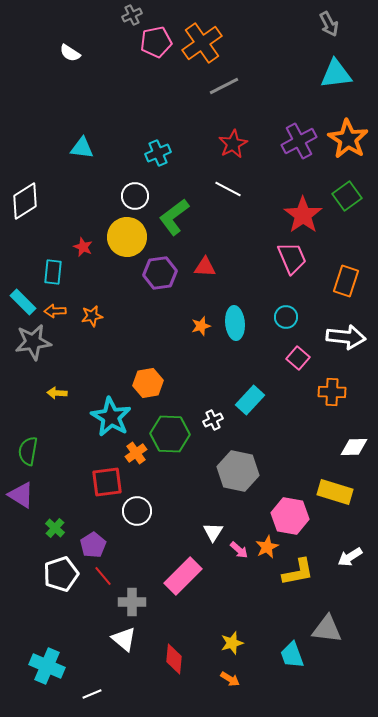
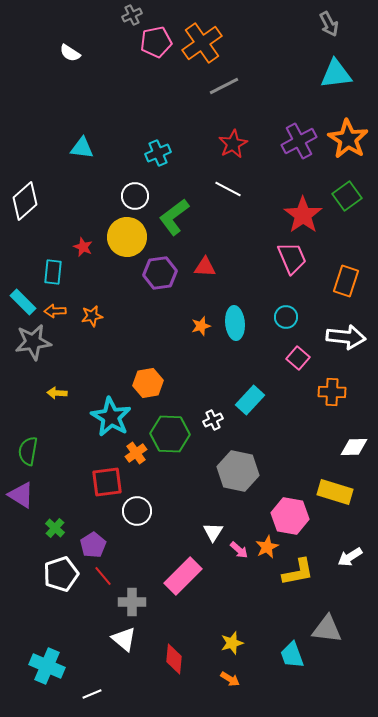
white diamond at (25, 201): rotated 9 degrees counterclockwise
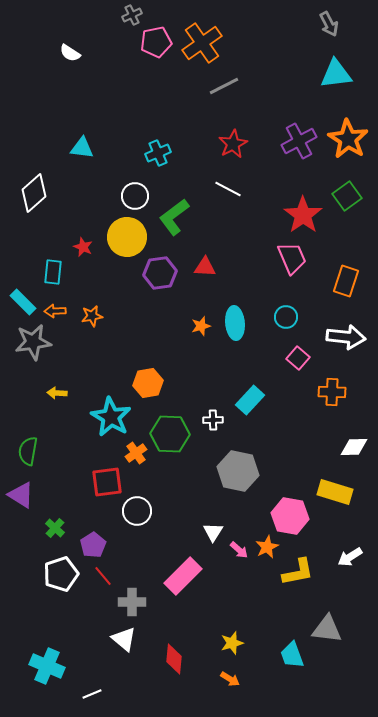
white diamond at (25, 201): moved 9 px right, 8 px up
white cross at (213, 420): rotated 24 degrees clockwise
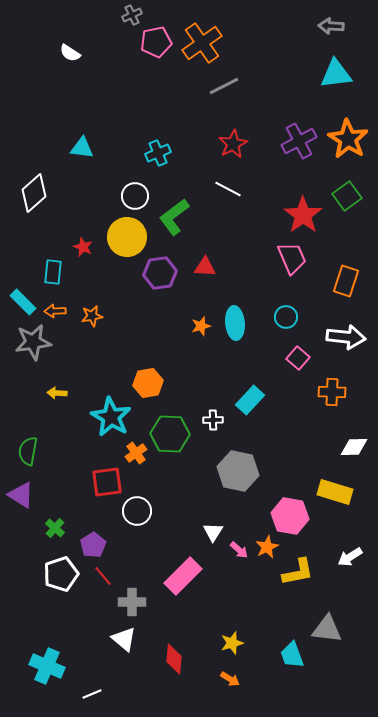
gray arrow at (329, 24): moved 2 px right, 2 px down; rotated 120 degrees clockwise
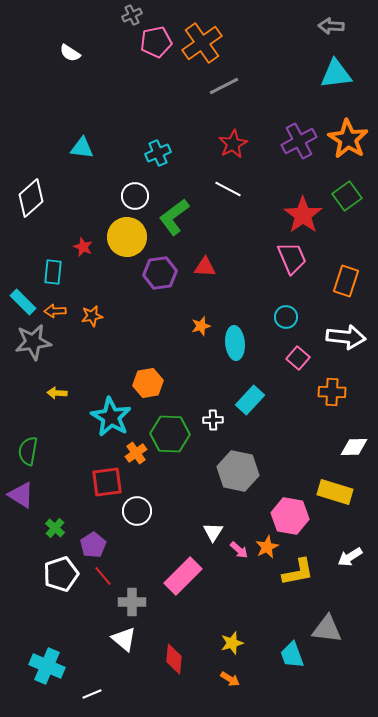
white diamond at (34, 193): moved 3 px left, 5 px down
cyan ellipse at (235, 323): moved 20 px down
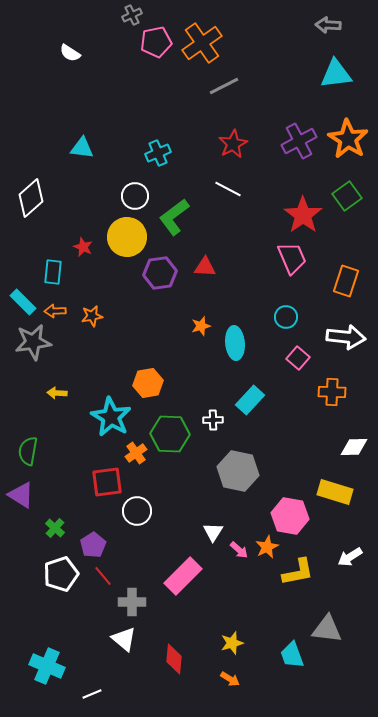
gray arrow at (331, 26): moved 3 px left, 1 px up
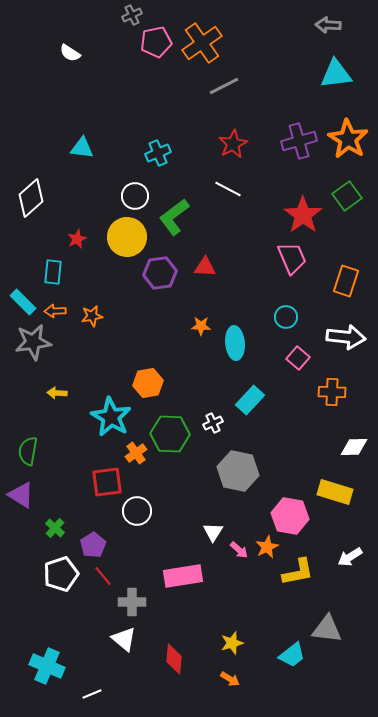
purple cross at (299, 141): rotated 12 degrees clockwise
red star at (83, 247): moved 6 px left, 8 px up; rotated 24 degrees clockwise
orange star at (201, 326): rotated 18 degrees clockwise
white cross at (213, 420): moved 3 px down; rotated 24 degrees counterclockwise
pink rectangle at (183, 576): rotated 36 degrees clockwise
cyan trapezoid at (292, 655): rotated 108 degrees counterclockwise
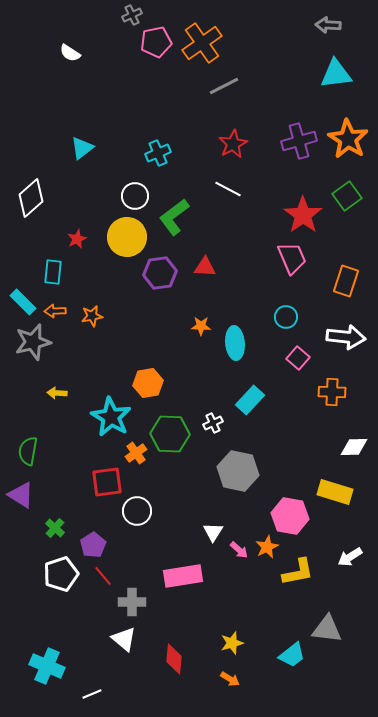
cyan triangle at (82, 148): rotated 45 degrees counterclockwise
gray star at (33, 342): rotated 6 degrees counterclockwise
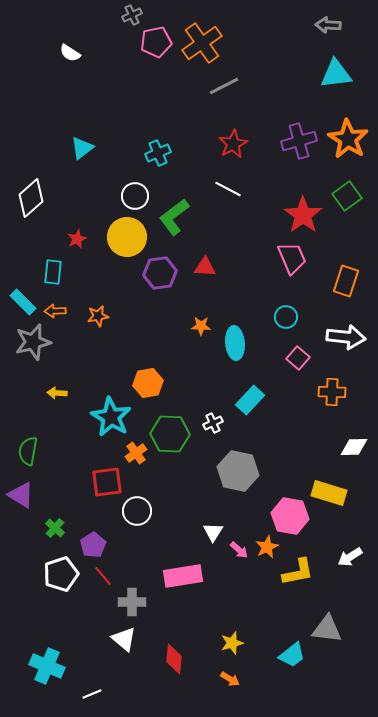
orange star at (92, 316): moved 6 px right
yellow rectangle at (335, 492): moved 6 px left, 1 px down
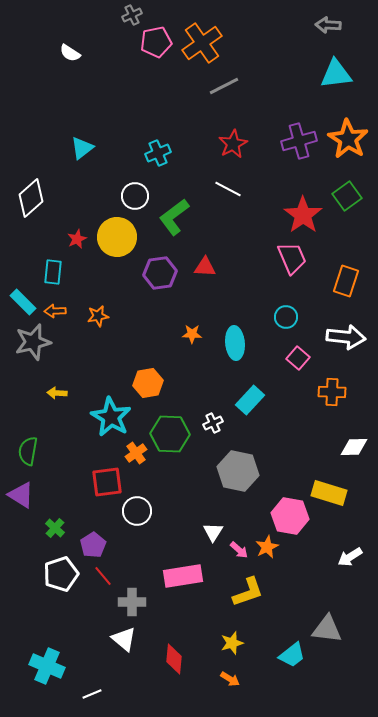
yellow circle at (127, 237): moved 10 px left
orange star at (201, 326): moved 9 px left, 8 px down
yellow L-shape at (298, 572): moved 50 px left, 20 px down; rotated 8 degrees counterclockwise
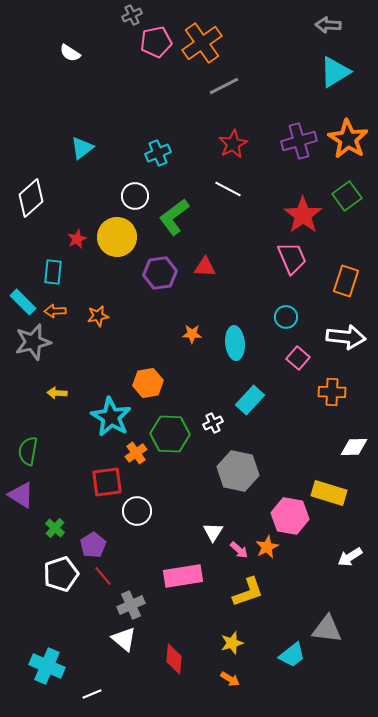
cyan triangle at (336, 74): moved 1 px left, 2 px up; rotated 24 degrees counterclockwise
gray cross at (132, 602): moved 1 px left, 3 px down; rotated 24 degrees counterclockwise
